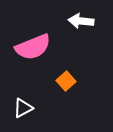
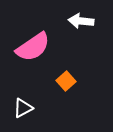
pink semicircle: rotated 12 degrees counterclockwise
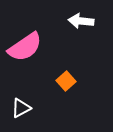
pink semicircle: moved 8 px left
white triangle: moved 2 px left
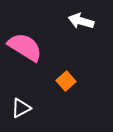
white arrow: rotated 10 degrees clockwise
pink semicircle: rotated 114 degrees counterclockwise
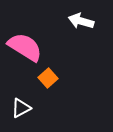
orange square: moved 18 px left, 3 px up
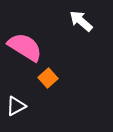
white arrow: rotated 25 degrees clockwise
white triangle: moved 5 px left, 2 px up
